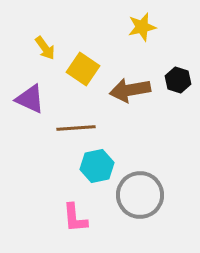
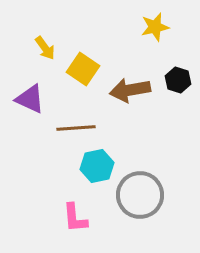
yellow star: moved 13 px right
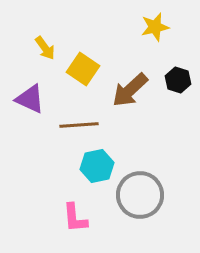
brown arrow: rotated 33 degrees counterclockwise
brown line: moved 3 px right, 3 px up
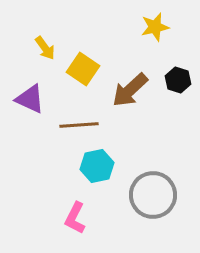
gray circle: moved 13 px right
pink L-shape: rotated 32 degrees clockwise
